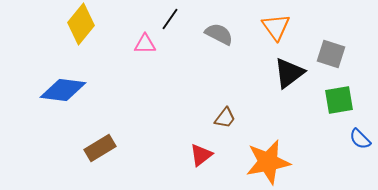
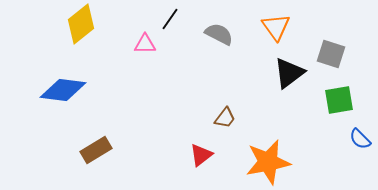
yellow diamond: rotated 12 degrees clockwise
brown rectangle: moved 4 px left, 2 px down
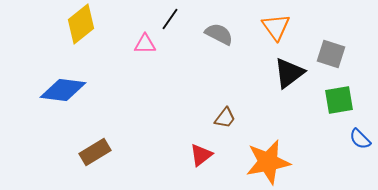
brown rectangle: moved 1 px left, 2 px down
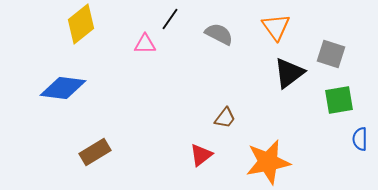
blue diamond: moved 2 px up
blue semicircle: rotated 45 degrees clockwise
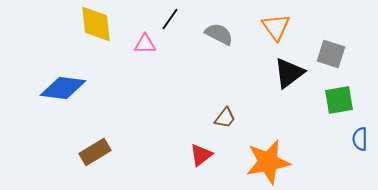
yellow diamond: moved 15 px right; rotated 57 degrees counterclockwise
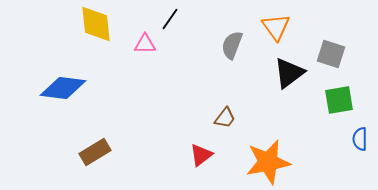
gray semicircle: moved 13 px right, 11 px down; rotated 96 degrees counterclockwise
